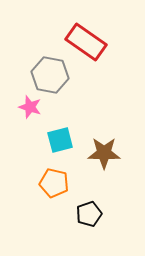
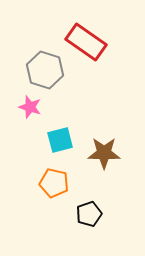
gray hexagon: moved 5 px left, 5 px up; rotated 6 degrees clockwise
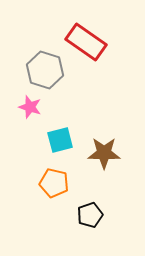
black pentagon: moved 1 px right, 1 px down
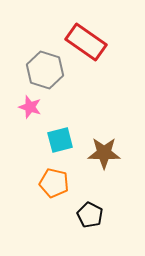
black pentagon: rotated 25 degrees counterclockwise
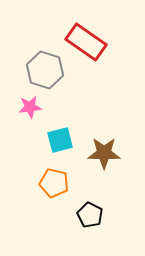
pink star: rotated 25 degrees counterclockwise
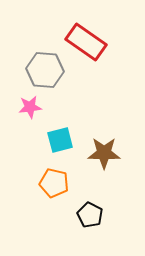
gray hexagon: rotated 12 degrees counterclockwise
